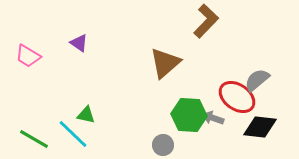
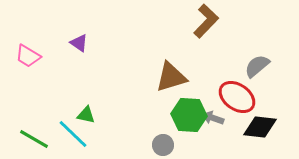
brown triangle: moved 6 px right, 14 px down; rotated 24 degrees clockwise
gray semicircle: moved 14 px up
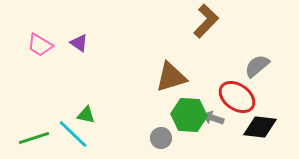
pink trapezoid: moved 12 px right, 11 px up
green line: moved 1 px up; rotated 48 degrees counterclockwise
gray circle: moved 2 px left, 7 px up
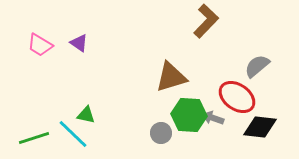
gray circle: moved 5 px up
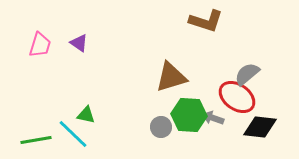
brown L-shape: rotated 64 degrees clockwise
pink trapezoid: rotated 104 degrees counterclockwise
gray semicircle: moved 10 px left, 8 px down
gray circle: moved 6 px up
green line: moved 2 px right, 2 px down; rotated 8 degrees clockwise
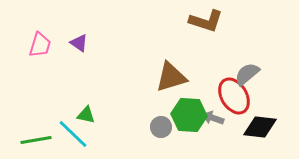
red ellipse: moved 3 px left, 1 px up; rotated 24 degrees clockwise
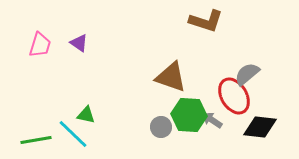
brown triangle: rotated 36 degrees clockwise
gray arrow: moved 1 px left, 2 px down; rotated 15 degrees clockwise
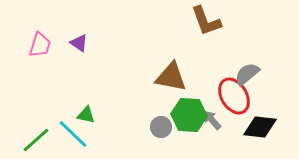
brown L-shape: rotated 52 degrees clockwise
brown triangle: rotated 8 degrees counterclockwise
gray arrow: rotated 15 degrees clockwise
green line: rotated 32 degrees counterclockwise
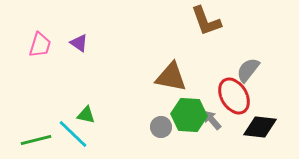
gray semicircle: moved 1 px right, 4 px up; rotated 12 degrees counterclockwise
green line: rotated 28 degrees clockwise
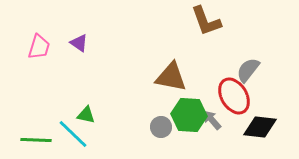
pink trapezoid: moved 1 px left, 2 px down
green line: rotated 16 degrees clockwise
